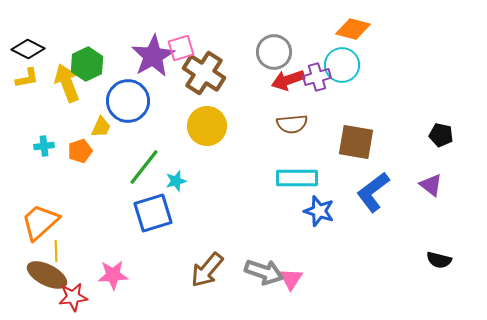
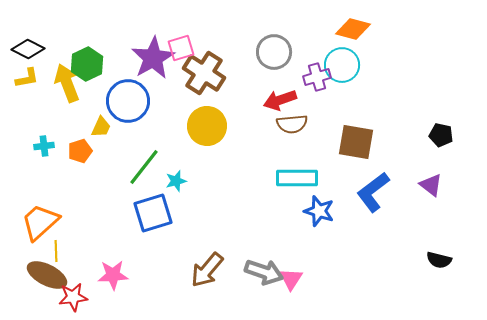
purple star: moved 2 px down
red arrow: moved 8 px left, 20 px down
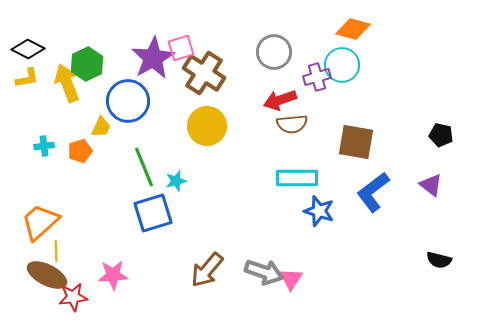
green line: rotated 60 degrees counterclockwise
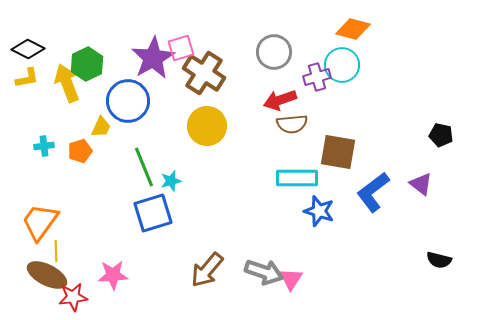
brown square: moved 18 px left, 10 px down
cyan star: moved 5 px left
purple triangle: moved 10 px left, 1 px up
orange trapezoid: rotated 12 degrees counterclockwise
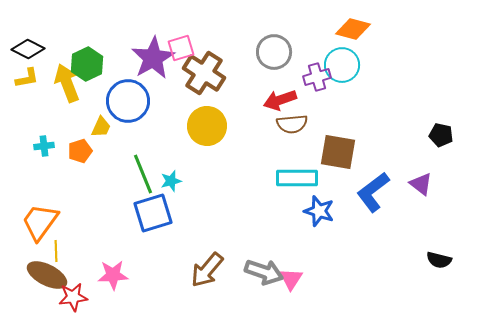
green line: moved 1 px left, 7 px down
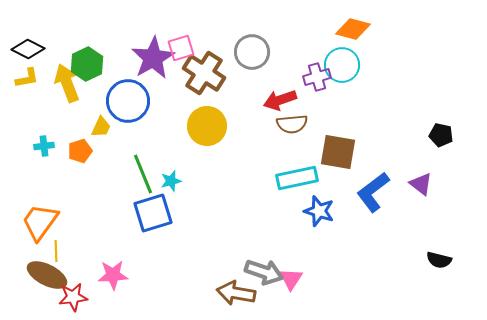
gray circle: moved 22 px left
cyan rectangle: rotated 12 degrees counterclockwise
brown arrow: moved 29 px right, 23 px down; rotated 60 degrees clockwise
